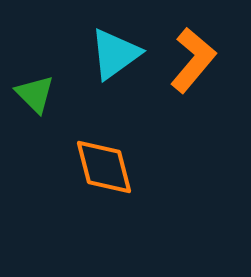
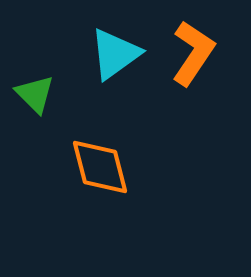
orange L-shape: moved 7 px up; rotated 6 degrees counterclockwise
orange diamond: moved 4 px left
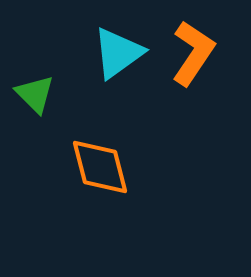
cyan triangle: moved 3 px right, 1 px up
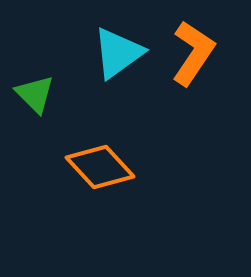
orange diamond: rotated 28 degrees counterclockwise
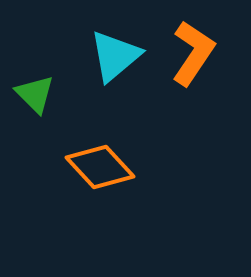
cyan triangle: moved 3 px left, 3 px down; rotated 4 degrees counterclockwise
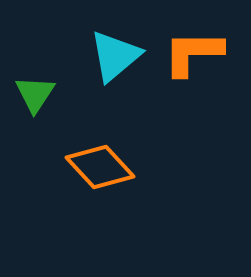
orange L-shape: rotated 124 degrees counterclockwise
green triangle: rotated 18 degrees clockwise
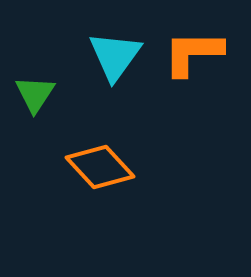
cyan triangle: rotated 14 degrees counterclockwise
